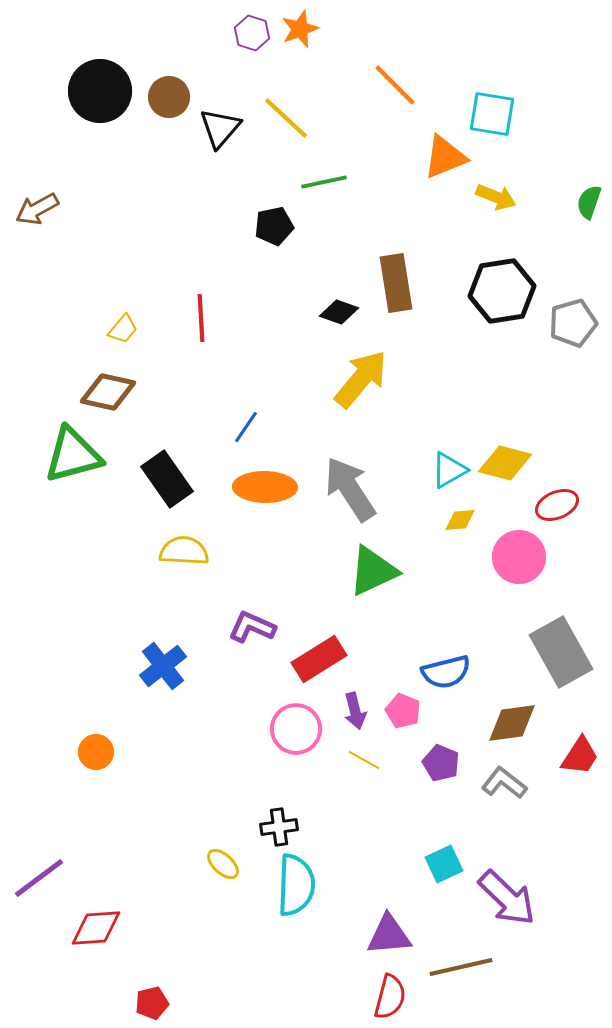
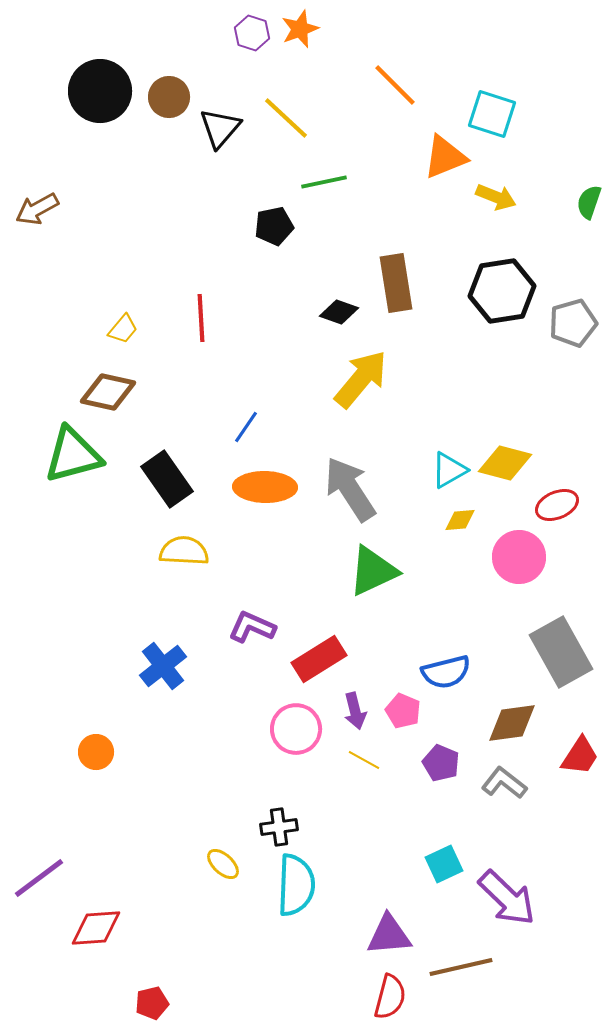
cyan square at (492, 114): rotated 9 degrees clockwise
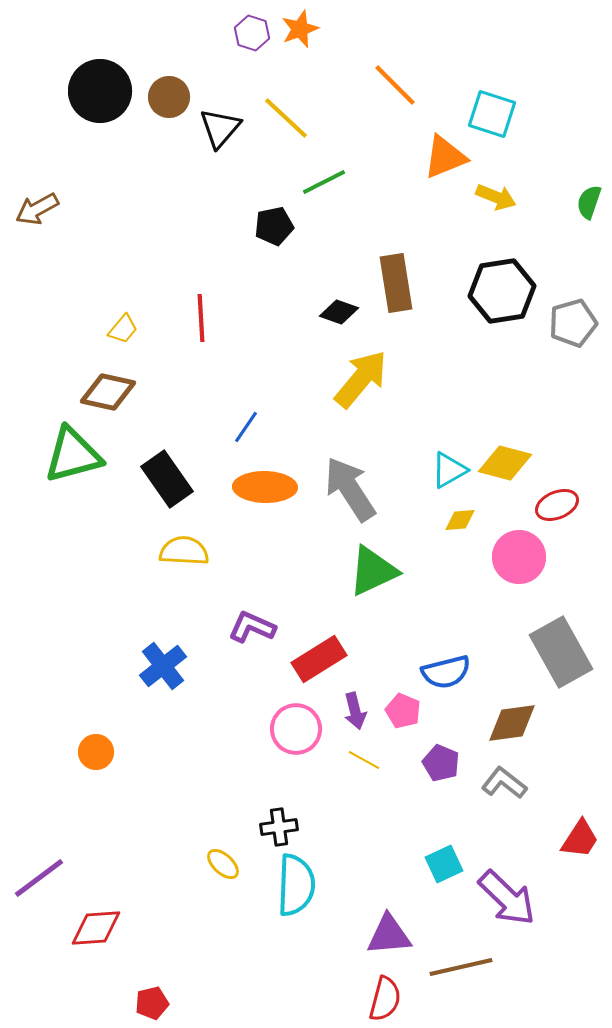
green line at (324, 182): rotated 15 degrees counterclockwise
red trapezoid at (580, 756): moved 83 px down
red semicircle at (390, 997): moved 5 px left, 2 px down
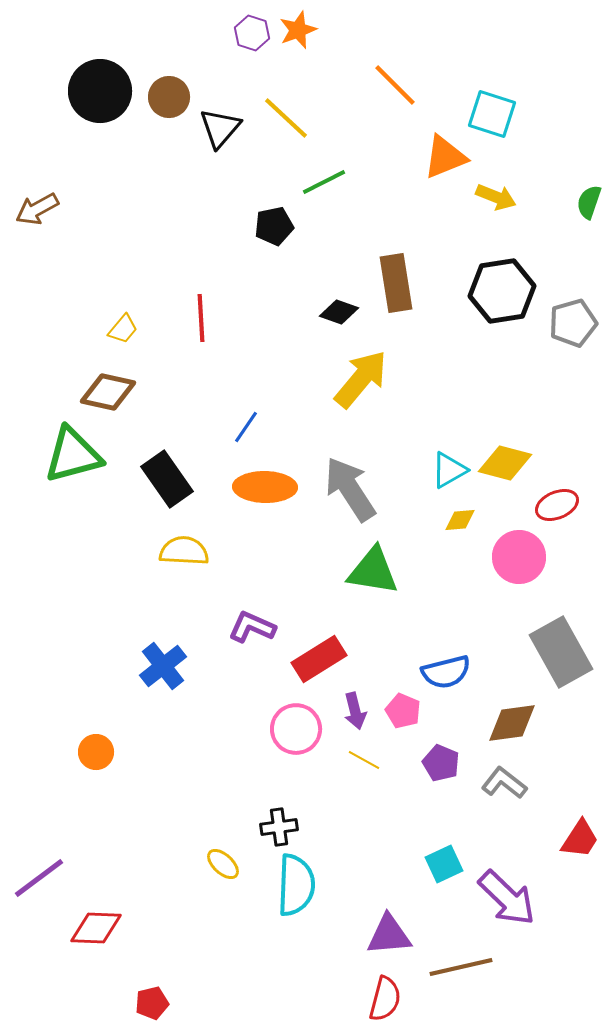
orange star at (300, 29): moved 2 px left, 1 px down
green triangle at (373, 571): rotated 34 degrees clockwise
red diamond at (96, 928): rotated 6 degrees clockwise
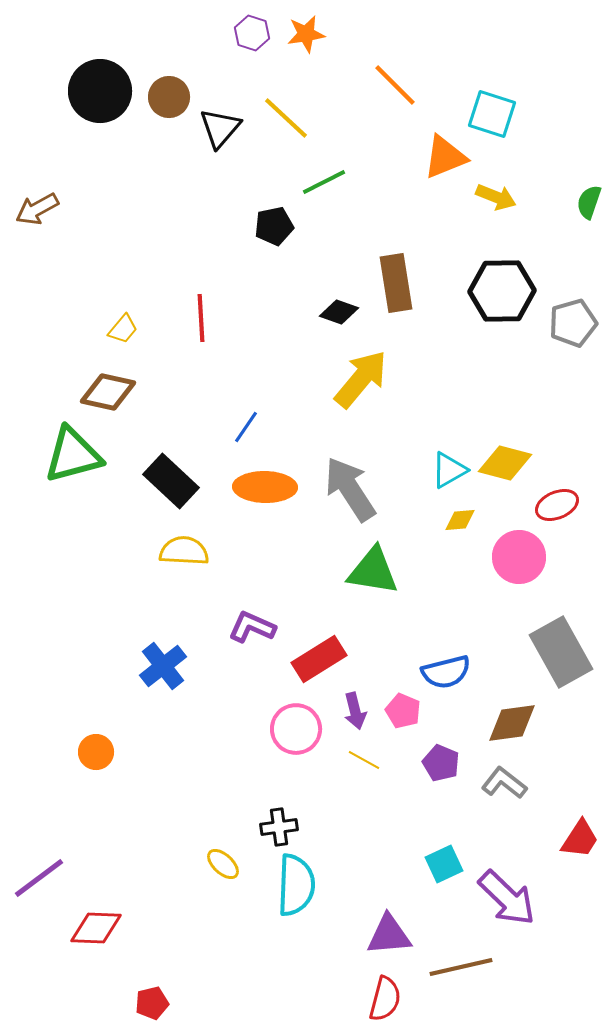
orange star at (298, 30): moved 8 px right, 4 px down; rotated 12 degrees clockwise
black hexagon at (502, 291): rotated 8 degrees clockwise
black rectangle at (167, 479): moved 4 px right, 2 px down; rotated 12 degrees counterclockwise
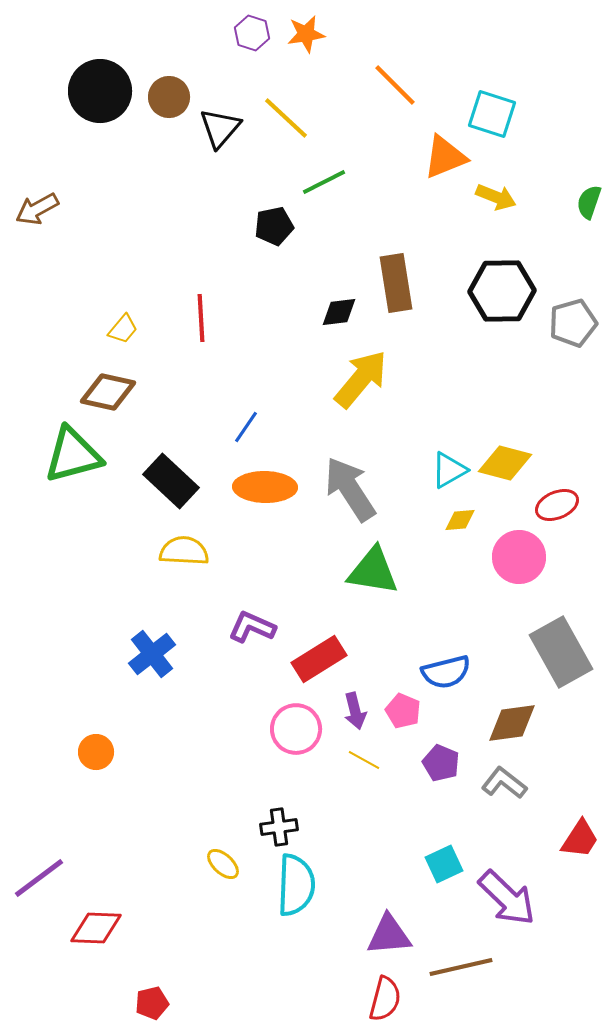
black diamond at (339, 312): rotated 27 degrees counterclockwise
blue cross at (163, 666): moved 11 px left, 12 px up
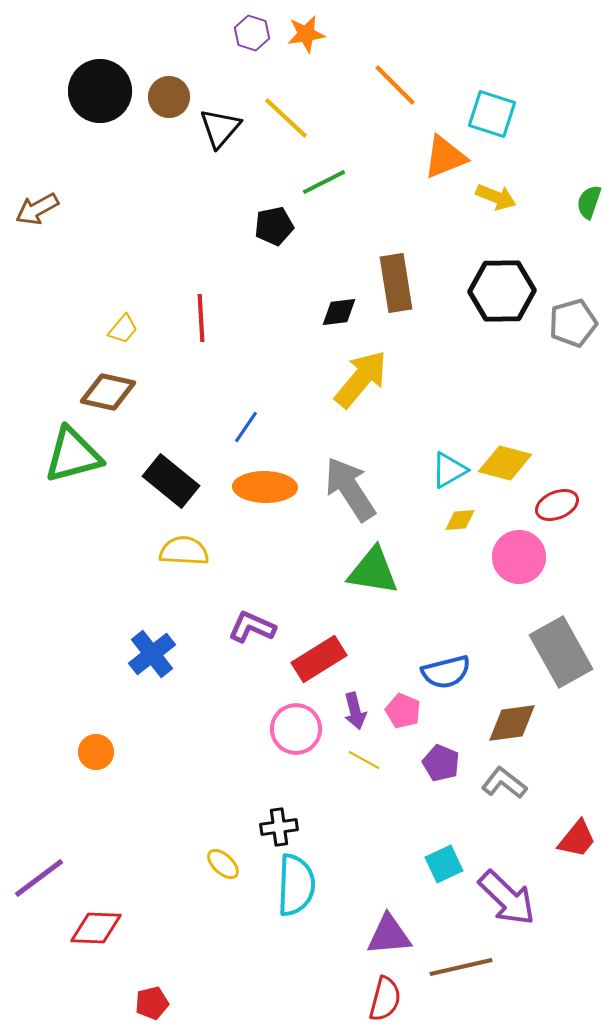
black rectangle at (171, 481): rotated 4 degrees counterclockwise
red trapezoid at (580, 839): moved 3 px left; rotated 6 degrees clockwise
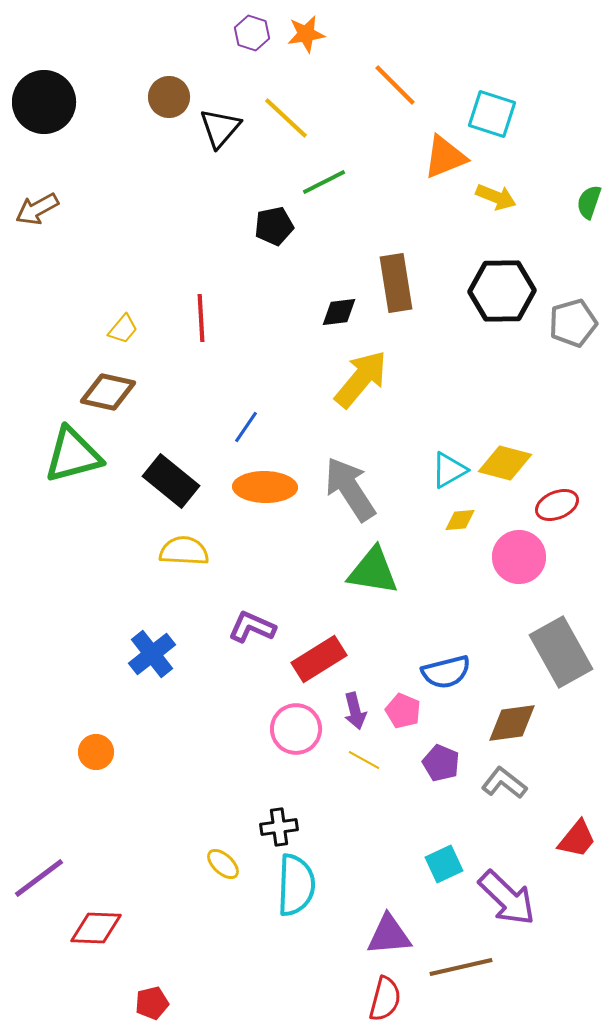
black circle at (100, 91): moved 56 px left, 11 px down
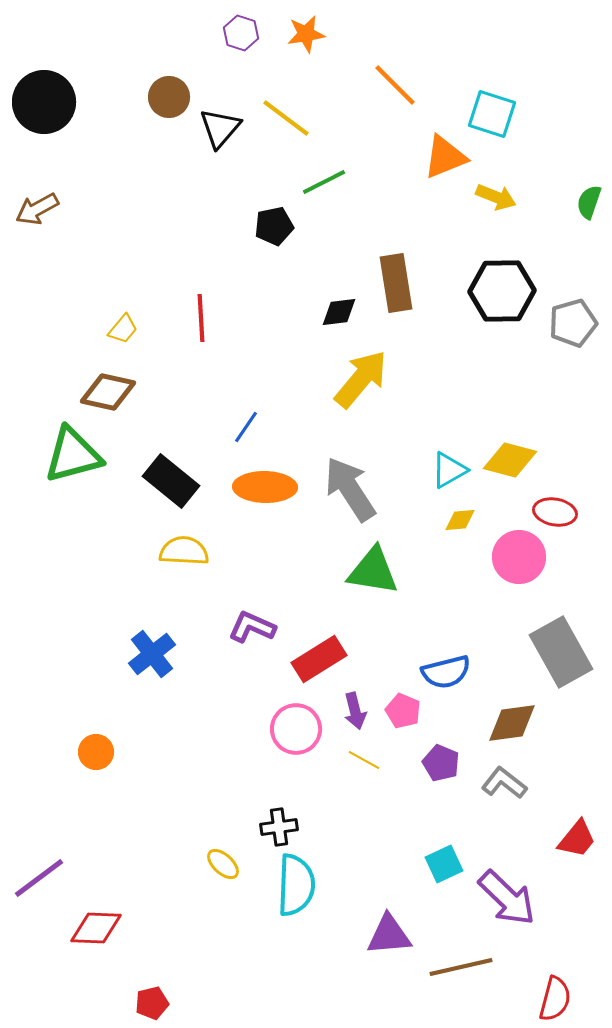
purple hexagon at (252, 33): moved 11 px left
yellow line at (286, 118): rotated 6 degrees counterclockwise
yellow diamond at (505, 463): moved 5 px right, 3 px up
red ellipse at (557, 505): moved 2 px left, 7 px down; rotated 33 degrees clockwise
red semicircle at (385, 999): moved 170 px right
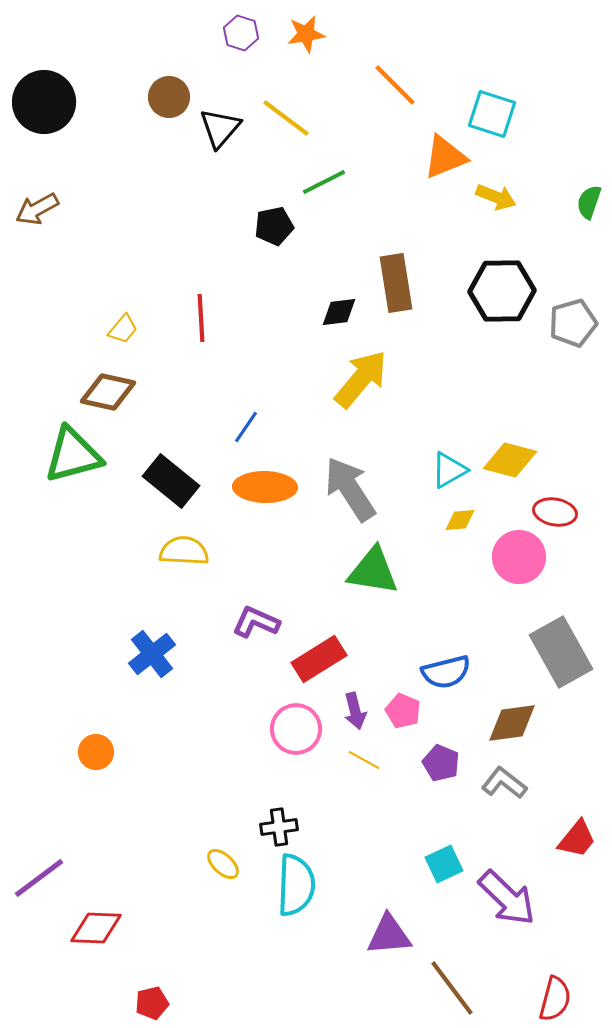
purple L-shape at (252, 627): moved 4 px right, 5 px up
brown line at (461, 967): moved 9 px left, 21 px down; rotated 66 degrees clockwise
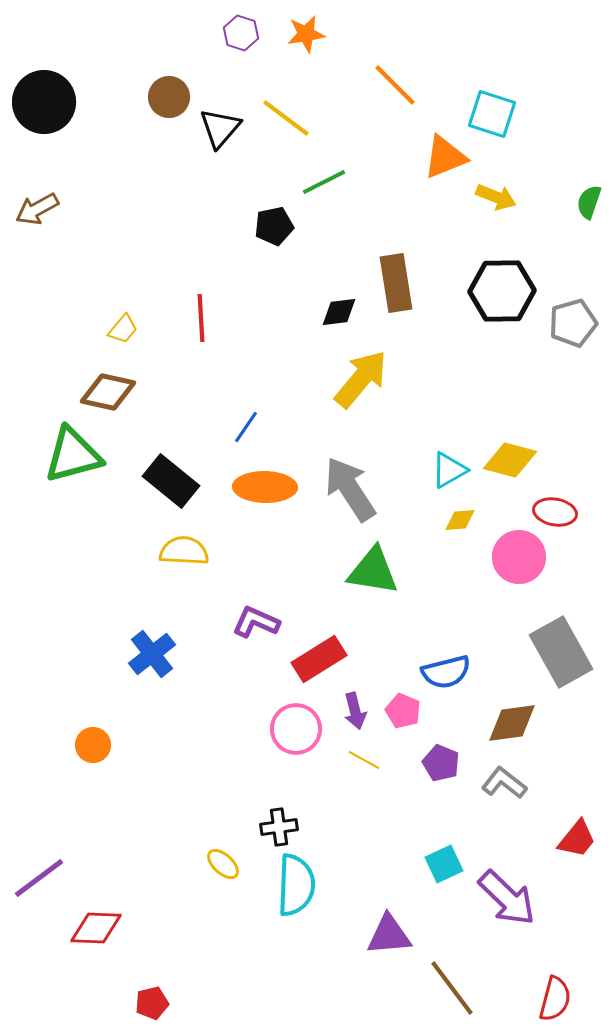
orange circle at (96, 752): moved 3 px left, 7 px up
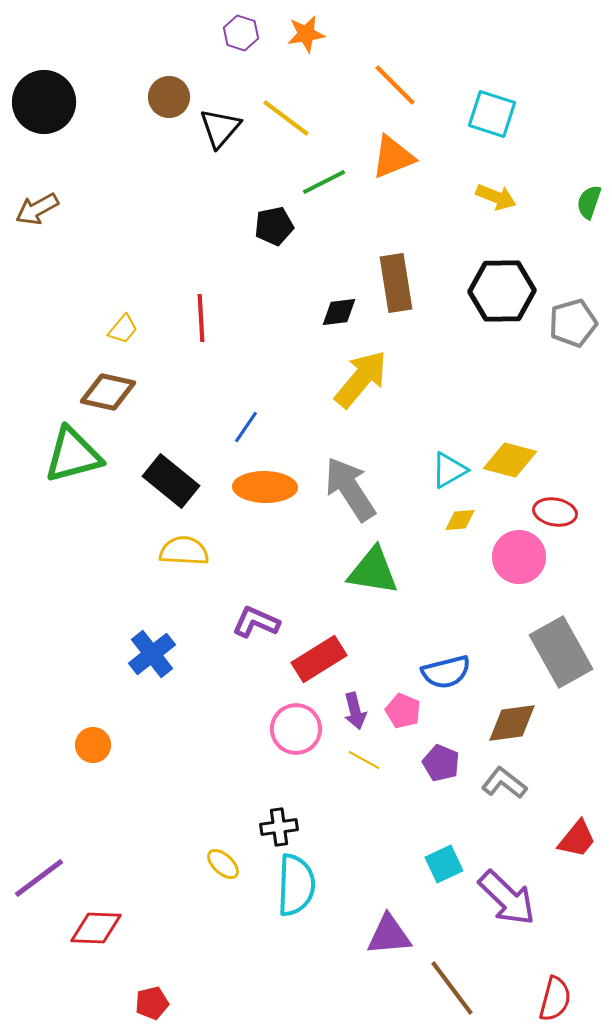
orange triangle at (445, 157): moved 52 px left
